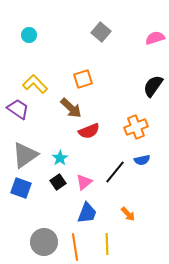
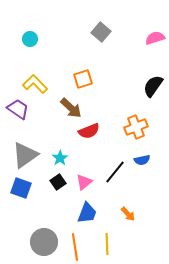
cyan circle: moved 1 px right, 4 px down
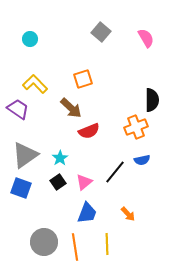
pink semicircle: moved 9 px left; rotated 78 degrees clockwise
black semicircle: moved 1 px left, 14 px down; rotated 145 degrees clockwise
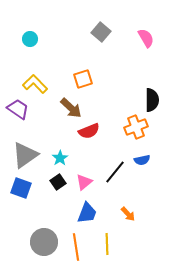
orange line: moved 1 px right
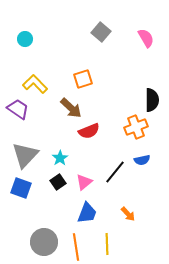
cyan circle: moved 5 px left
gray triangle: rotated 12 degrees counterclockwise
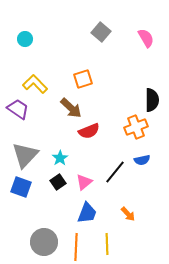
blue square: moved 1 px up
orange line: rotated 12 degrees clockwise
